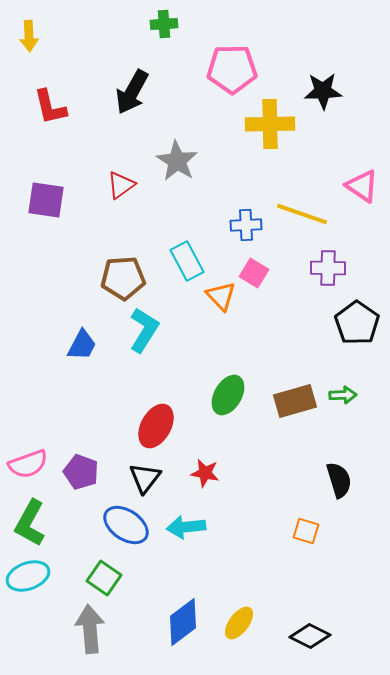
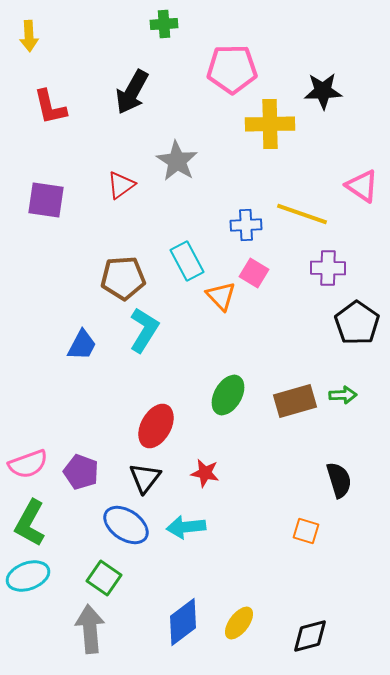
black diamond: rotated 42 degrees counterclockwise
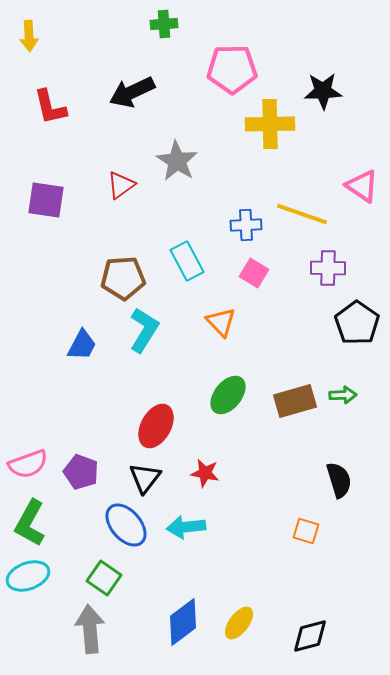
black arrow: rotated 36 degrees clockwise
orange triangle: moved 26 px down
green ellipse: rotated 9 degrees clockwise
blue ellipse: rotated 15 degrees clockwise
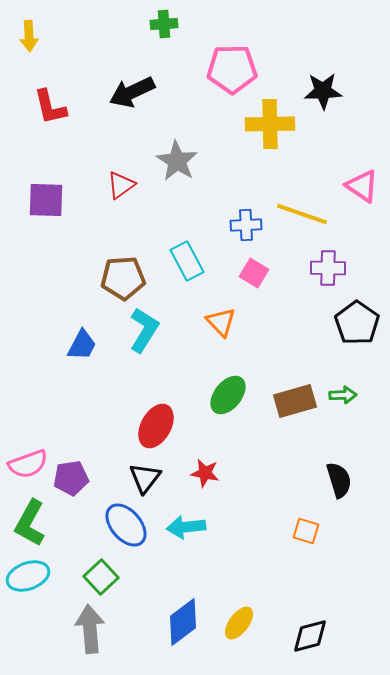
purple square: rotated 6 degrees counterclockwise
purple pentagon: moved 10 px left, 6 px down; rotated 28 degrees counterclockwise
green square: moved 3 px left, 1 px up; rotated 12 degrees clockwise
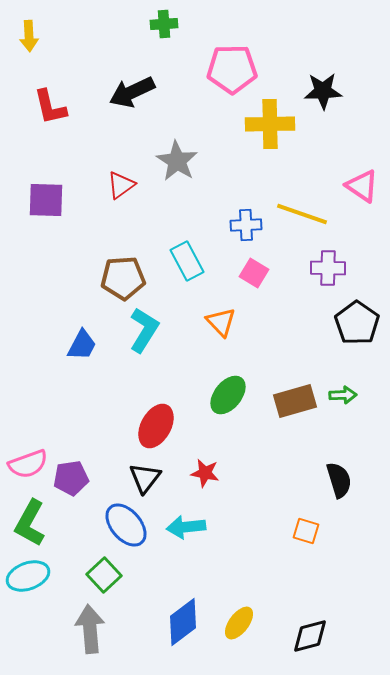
green square: moved 3 px right, 2 px up
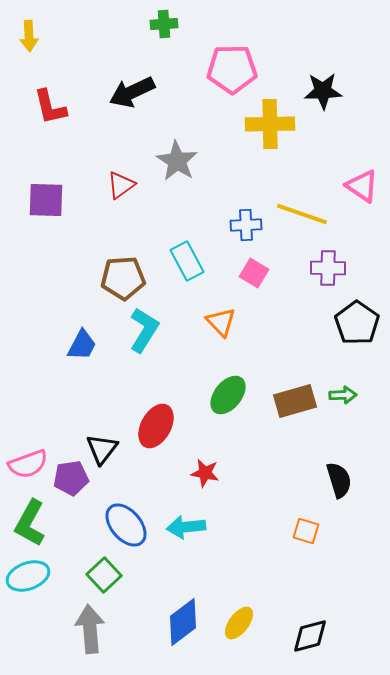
black triangle: moved 43 px left, 29 px up
